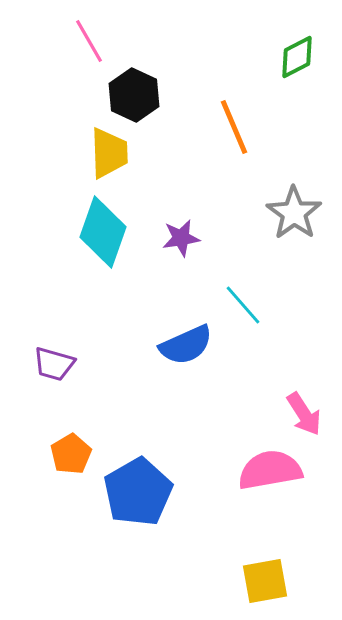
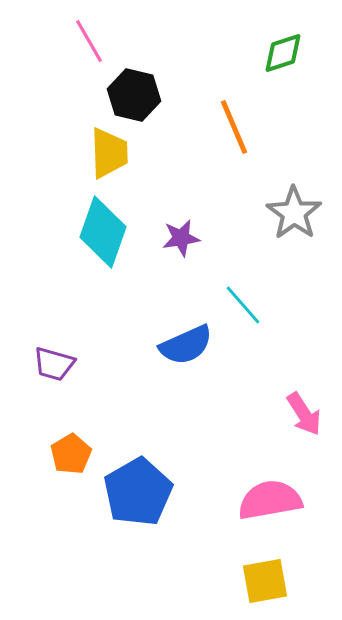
green diamond: moved 14 px left, 4 px up; rotated 9 degrees clockwise
black hexagon: rotated 12 degrees counterclockwise
pink semicircle: moved 30 px down
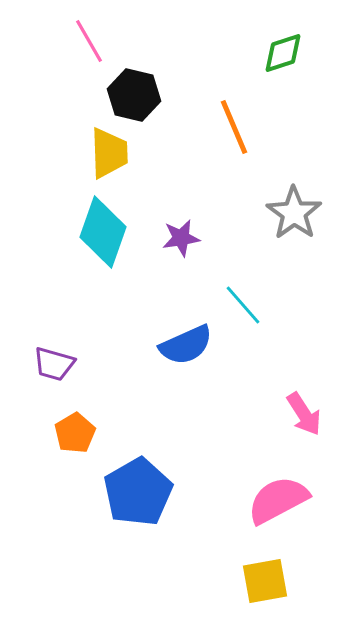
orange pentagon: moved 4 px right, 21 px up
pink semicircle: moved 8 px right; rotated 18 degrees counterclockwise
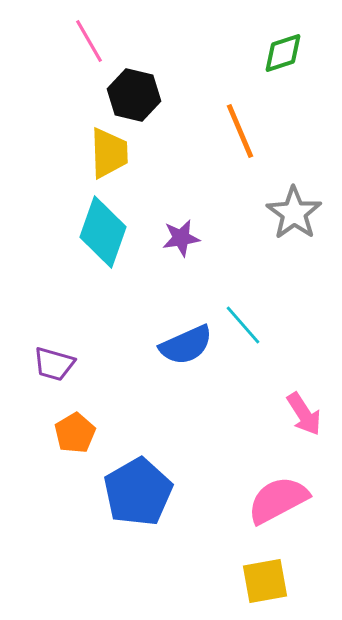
orange line: moved 6 px right, 4 px down
cyan line: moved 20 px down
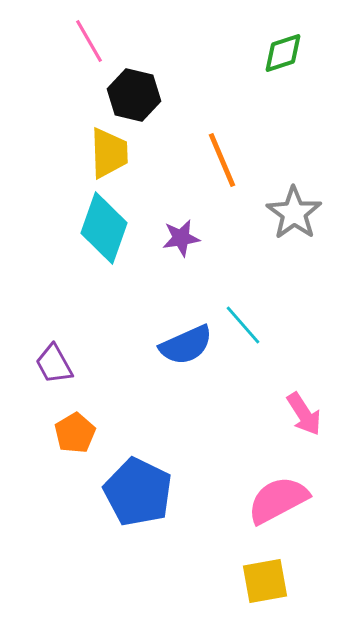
orange line: moved 18 px left, 29 px down
cyan diamond: moved 1 px right, 4 px up
purple trapezoid: rotated 45 degrees clockwise
blue pentagon: rotated 16 degrees counterclockwise
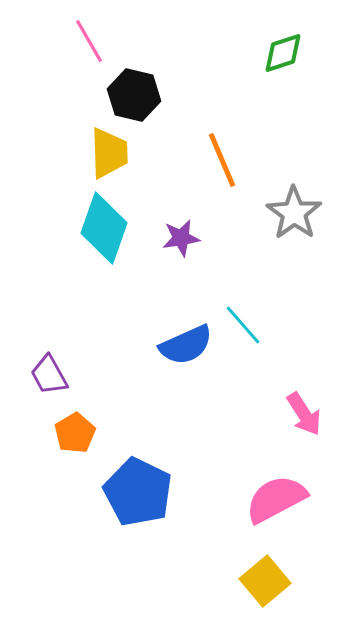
purple trapezoid: moved 5 px left, 11 px down
pink semicircle: moved 2 px left, 1 px up
yellow square: rotated 30 degrees counterclockwise
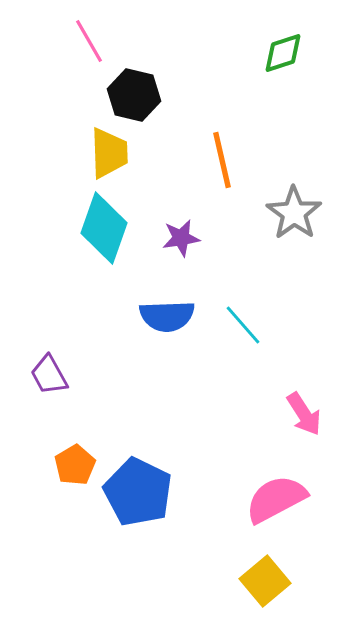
orange line: rotated 10 degrees clockwise
blue semicircle: moved 19 px left, 29 px up; rotated 22 degrees clockwise
orange pentagon: moved 32 px down
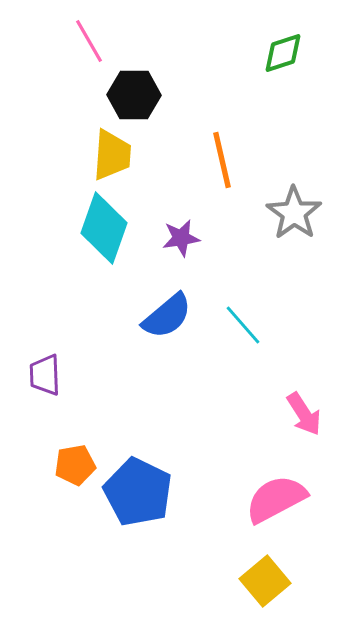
black hexagon: rotated 12 degrees counterclockwise
yellow trapezoid: moved 3 px right, 2 px down; rotated 6 degrees clockwise
blue semicircle: rotated 38 degrees counterclockwise
purple trapezoid: moved 4 px left; rotated 27 degrees clockwise
orange pentagon: rotated 21 degrees clockwise
